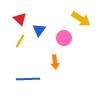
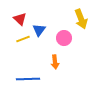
yellow arrow: rotated 36 degrees clockwise
yellow line: moved 3 px right, 2 px up; rotated 40 degrees clockwise
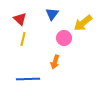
yellow arrow: moved 2 px right, 4 px down; rotated 72 degrees clockwise
blue triangle: moved 13 px right, 16 px up
yellow line: rotated 56 degrees counterclockwise
orange arrow: rotated 24 degrees clockwise
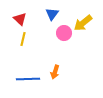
pink circle: moved 5 px up
orange arrow: moved 10 px down
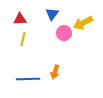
red triangle: rotated 48 degrees counterclockwise
yellow arrow: rotated 12 degrees clockwise
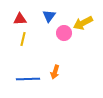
blue triangle: moved 3 px left, 2 px down
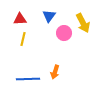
yellow arrow: rotated 90 degrees counterclockwise
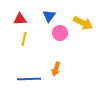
yellow arrow: rotated 36 degrees counterclockwise
pink circle: moved 4 px left
yellow line: moved 1 px right
orange arrow: moved 1 px right, 3 px up
blue line: moved 1 px right
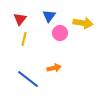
red triangle: rotated 48 degrees counterclockwise
yellow arrow: rotated 18 degrees counterclockwise
orange arrow: moved 2 px left, 1 px up; rotated 120 degrees counterclockwise
blue line: moved 1 px left; rotated 40 degrees clockwise
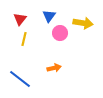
blue line: moved 8 px left
